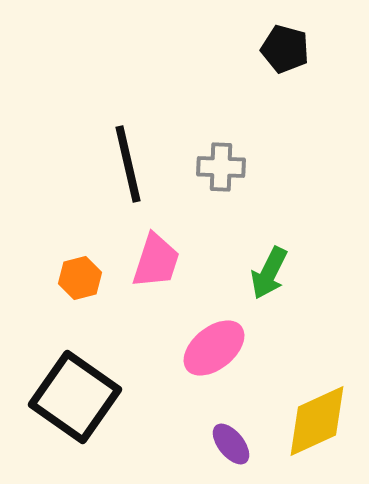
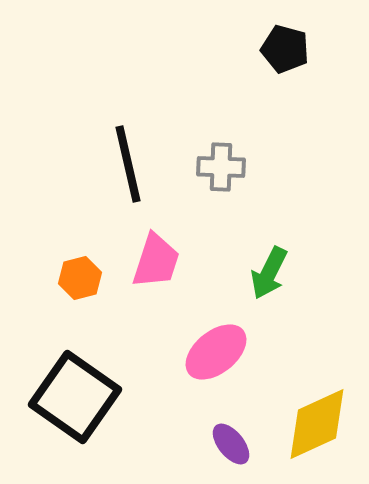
pink ellipse: moved 2 px right, 4 px down
yellow diamond: moved 3 px down
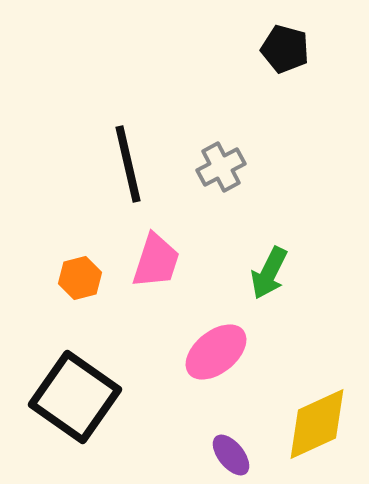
gray cross: rotated 30 degrees counterclockwise
purple ellipse: moved 11 px down
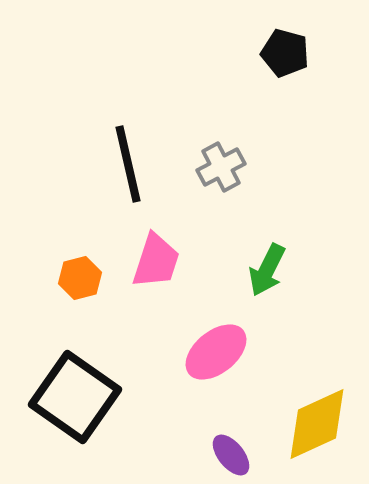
black pentagon: moved 4 px down
green arrow: moved 2 px left, 3 px up
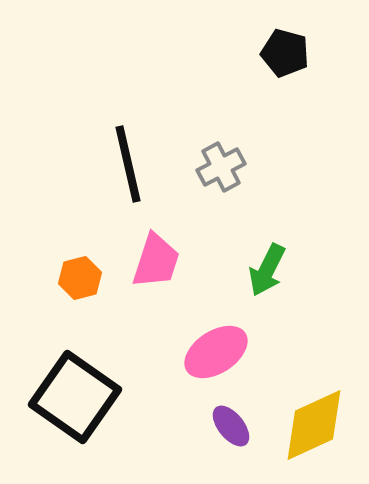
pink ellipse: rotated 6 degrees clockwise
yellow diamond: moved 3 px left, 1 px down
purple ellipse: moved 29 px up
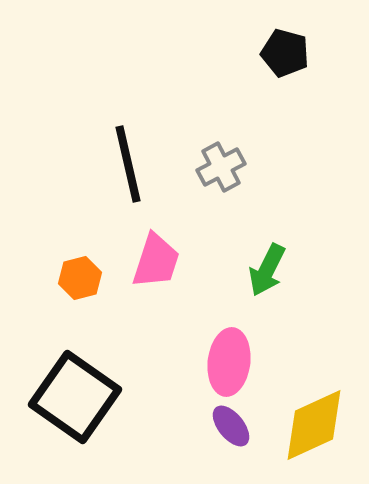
pink ellipse: moved 13 px right, 10 px down; rotated 50 degrees counterclockwise
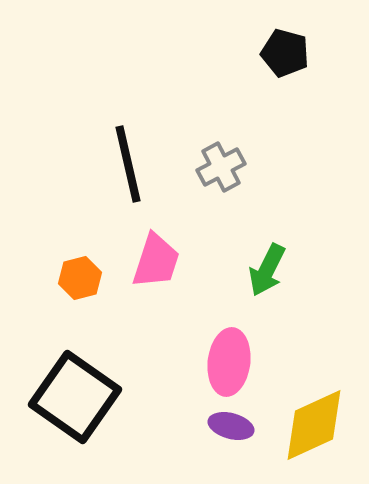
purple ellipse: rotated 36 degrees counterclockwise
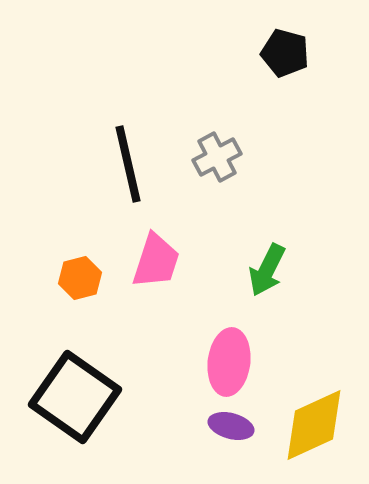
gray cross: moved 4 px left, 10 px up
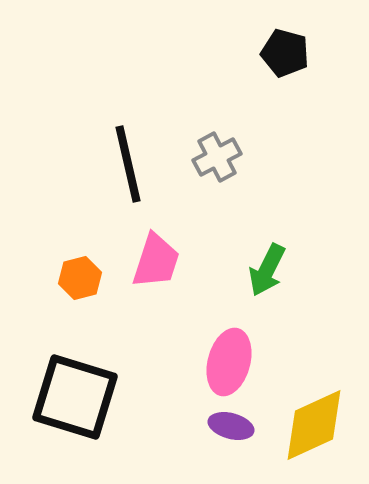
pink ellipse: rotated 8 degrees clockwise
black square: rotated 18 degrees counterclockwise
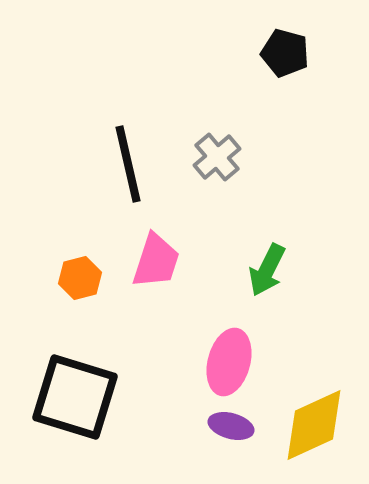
gray cross: rotated 12 degrees counterclockwise
